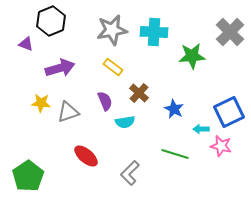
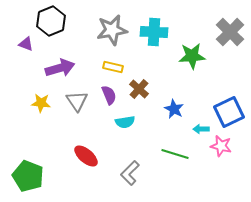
yellow rectangle: rotated 24 degrees counterclockwise
brown cross: moved 4 px up
purple semicircle: moved 4 px right, 6 px up
gray triangle: moved 9 px right, 11 px up; rotated 45 degrees counterclockwise
green pentagon: rotated 16 degrees counterclockwise
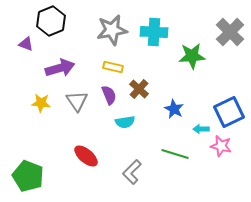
gray L-shape: moved 2 px right, 1 px up
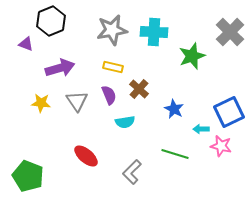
green star: rotated 16 degrees counterclockwise
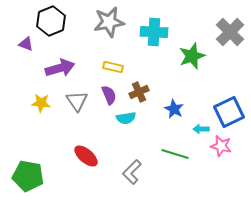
gray star: moved 3 px left, 8 px up
brown cross: moved 3 px down; rotated 24 degrees clockwise
cyan semicircle: moved 1 px right, 4 px up
green pentagon: rotated 12 degrees counterclockwise
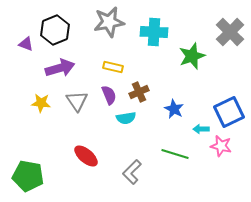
black hexagon: moved 4 px right, 9 px down
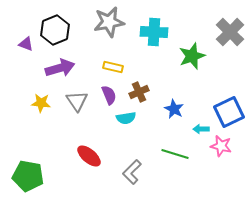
red ellipse: moved 3 px right
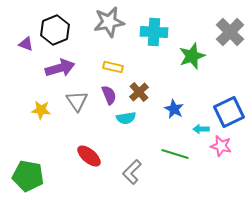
brown cross: rotated 18 degrees counterclockwise
yellow star: moved 7 px down
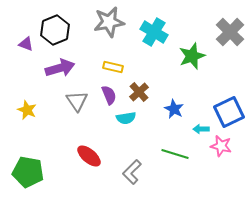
cyan cross: rotated 28 degrees clockwise
yellow star: moved 14 px left; rotated 18 degrees clockwise
green pentagon: moved 4 px up
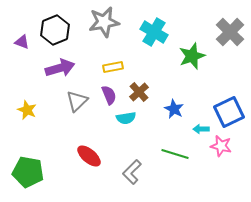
gray star: moved 5 px left
purple triangle: moved 4 px left, 2 px up
yellow rectangle: rotated 24 degrees counterclockwise
gray triangle: rotated 20 degrees clockwise
